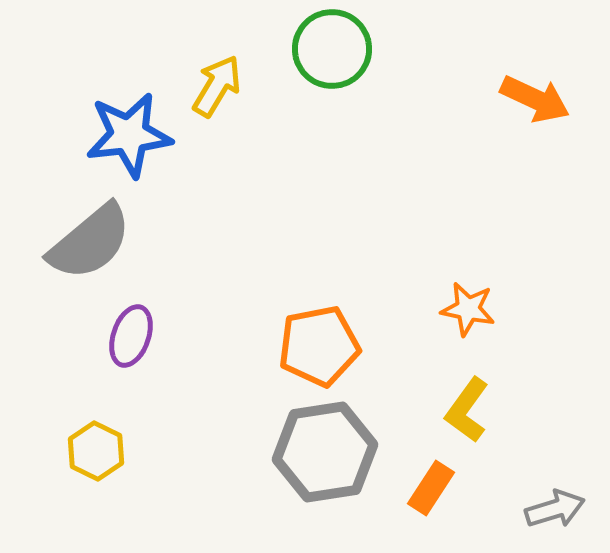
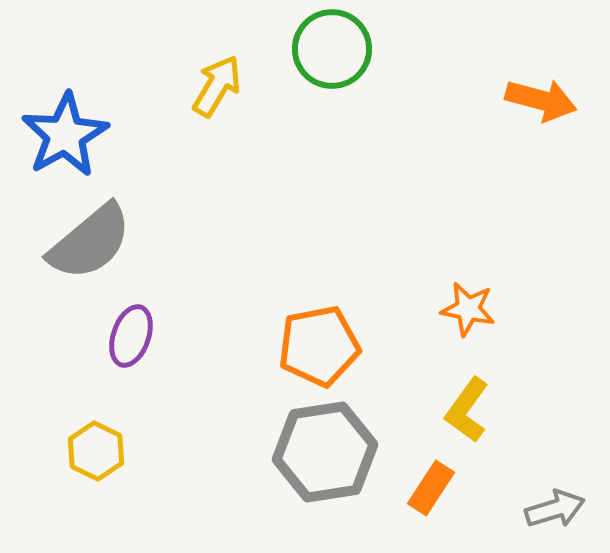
orange arrow: moved 6 px right, 1 px down; rotated 10 degrees counterclockwise
blue star: moved 64 px left; rotated 22 degrees counterclockwise
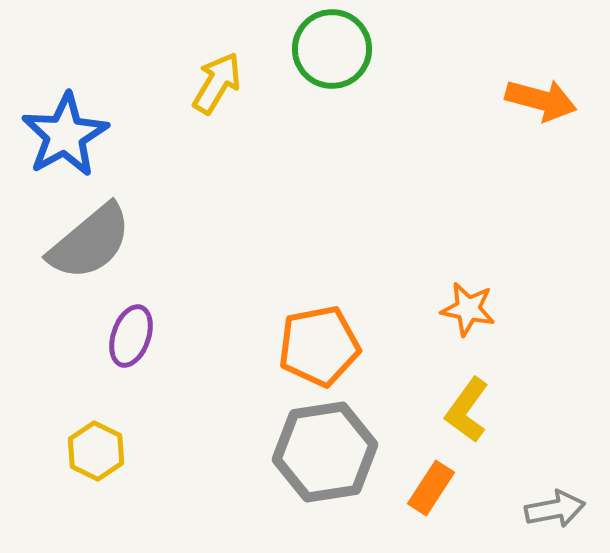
yellow arrow: moved 3 px up
gray arrow: rotated 6 degrees clockwise
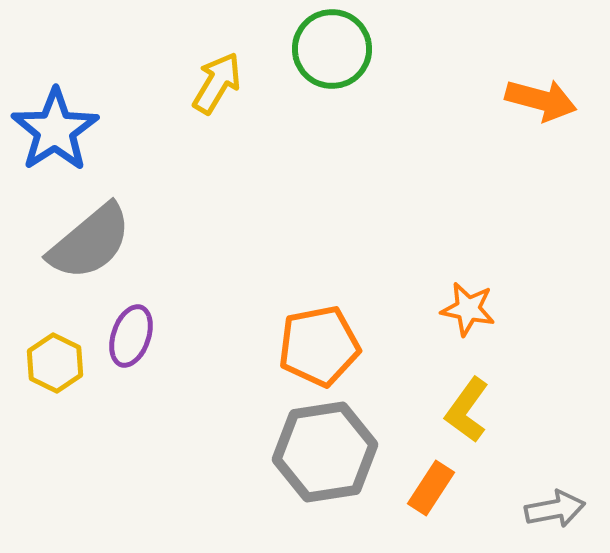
blue star: moved 10 px left, 5 px up; rotated 4 degrees counterclockwise
yellow hexagon: moved 41 px left, 88 px up
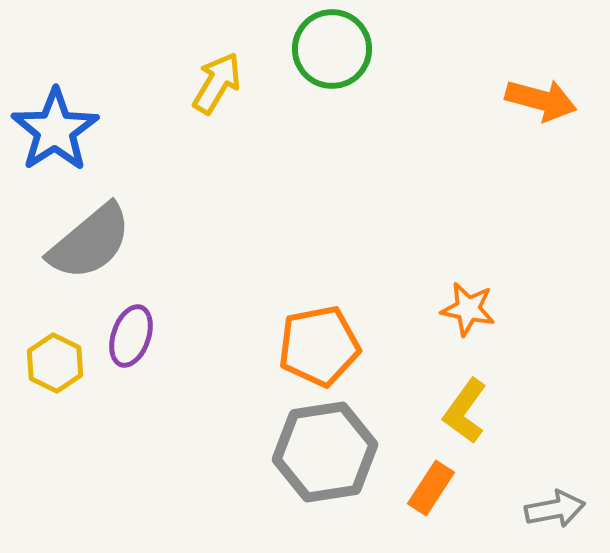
yellow L-shape: moved 2 px left, 1 px down
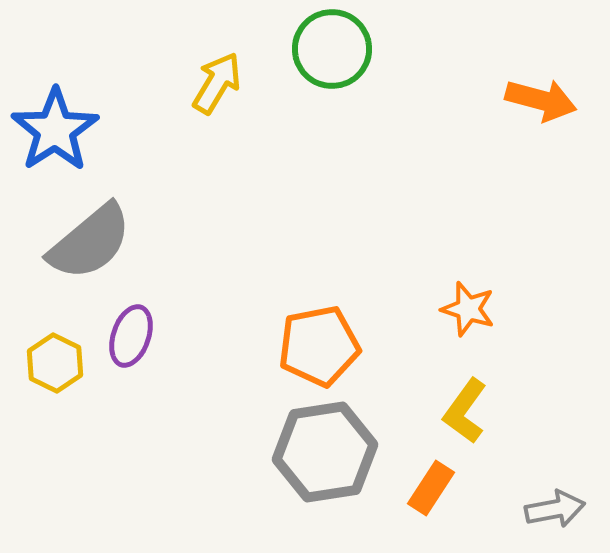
orange star: rotated 6 degrees clockwise
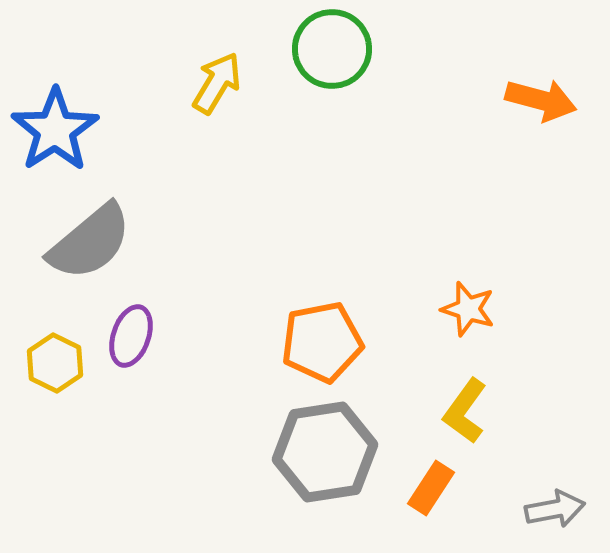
orange pentagon: moved 3 px right, 4 px up
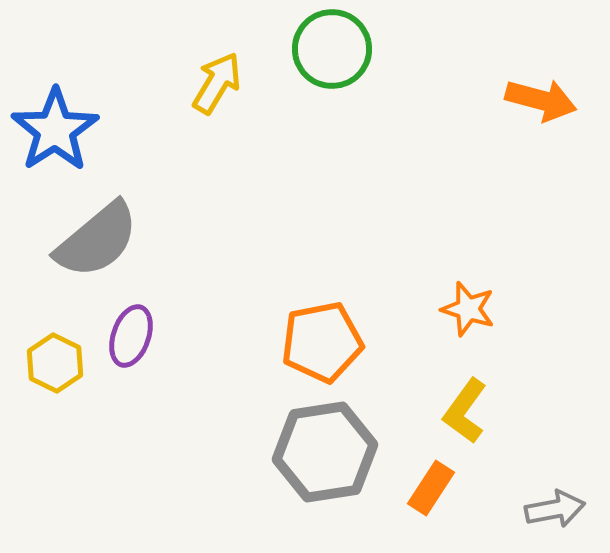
gray semicircle: moved 7 px right, 2 px up
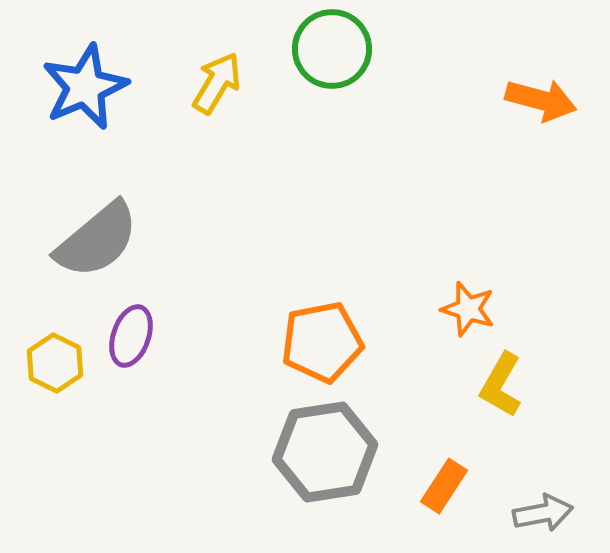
blue star: moved 30 px right, 43 px up; rotated 10 degrees clockwise
yellow L-shape: moved 36 px right, 26 px up; rotated 6 degrees counterclockwise
orange rectangle: moved 13 px right, 2 px up
gray arrow: moved 12 px left, 4 px down
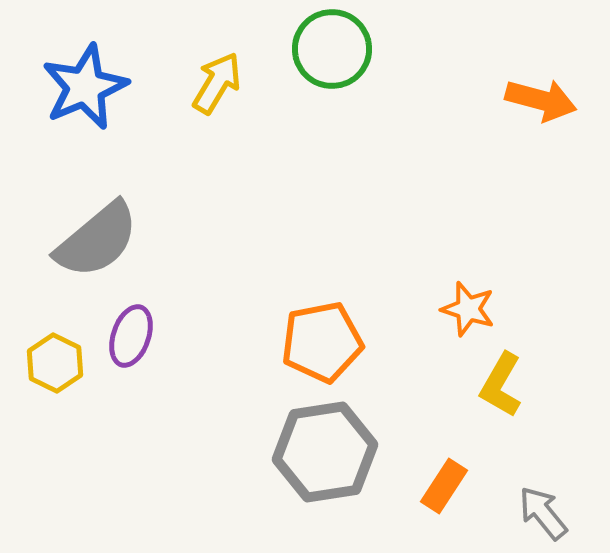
gray arrow: rotated 118 degrees counterclockwise
